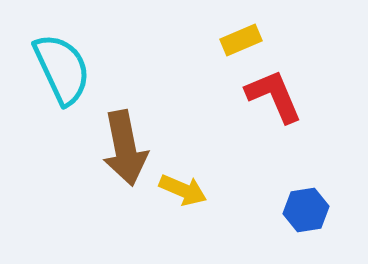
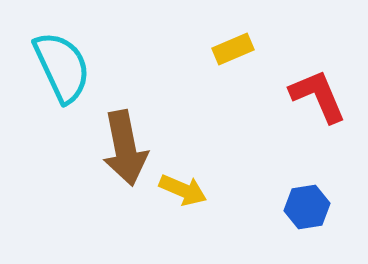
yellow rectangle: moved 8 px left, 9 px down
cyan semicircle: moved 2 px up
red L-shape: moved 44 px right
blue hexagon: moved 1 px right, 3 px up
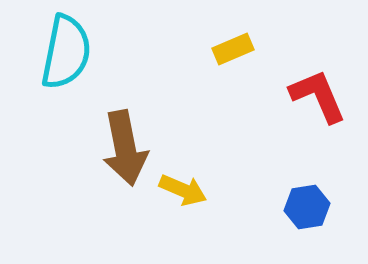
cyan semicircle: moved 4 px right, 15 px up; rotated 36 degrees clockwise
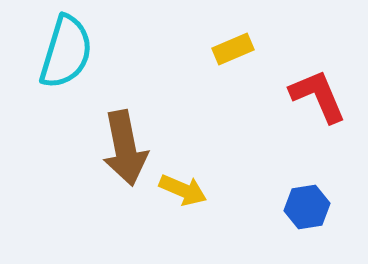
cyan semicircle: rotated 6 degrees clockwise
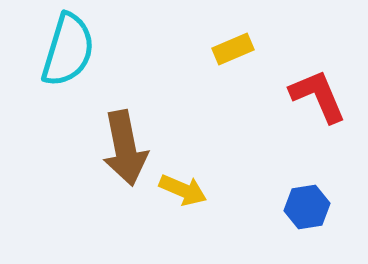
cyan semicircle: moved 2 px right, 2 px up
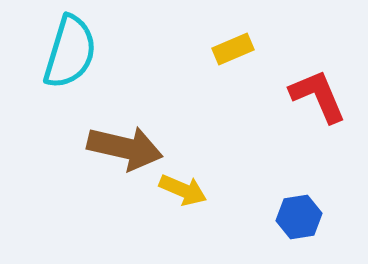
cyan semicircle: moved 2 px right, 2 px down
brown arrow: rotated 66 degrees counterclockwise
blue hexagon: moved 8 px left, 10 px down
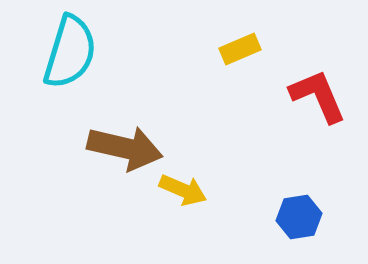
yellow rectangle: moved 7 px right
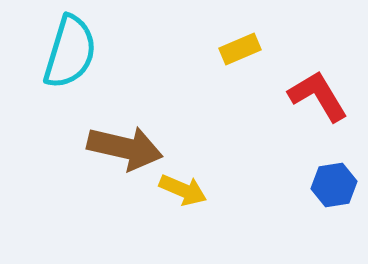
red L-shape: rotated 8 degrees counterclockwise
blue hexagon: moved 35 px right, 32 px up
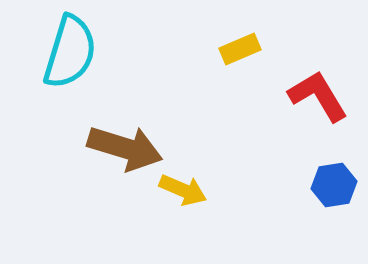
brown arrow: rotated 4 degrees clockwise
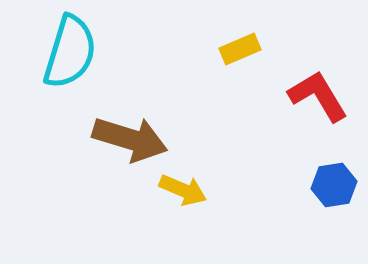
brown arrow: moved 5 px right, 9 px up
